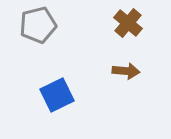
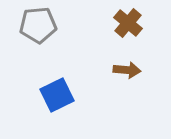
gray pentagon: rotated 9 degrees clockwise
brown arrow: moved 1 px right, 1 px up
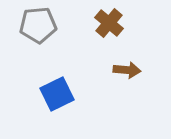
brown cross: moved 19 px left
blue square: moved 1 px up
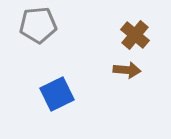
brown cross: moved 26 px right, 12 px down
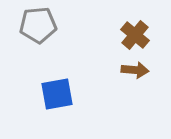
brown arrow: moved 8 px right
blue square: rotated 16 degrees clockwise
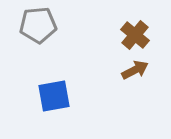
brown arrow: rotated 32 degrees counterclockwise
blue square: moved 3 px left, 2 px down
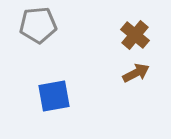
brown arrow: moved 1 px right, 3 px down
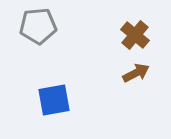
gray pentagon: moved 1 px down
blue square: moved 4 px down
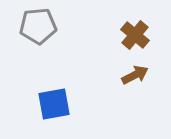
brown arrow: moved 1 px left, 2 px down
blue square: moved 4 px down
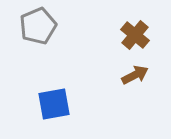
gray pentagon: rotated 18 degrees counterclockwise
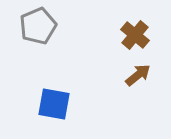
brown arrow: moved 3 px right; rotated 12 degrees counterclockwise
blue square: rotated 20 degrees clockwise
